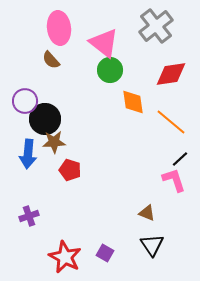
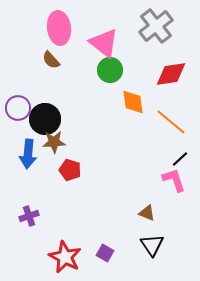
purple circle: moved 7 px left, 7 px down
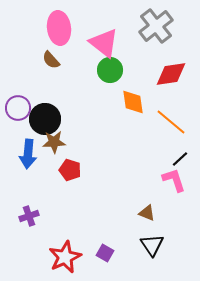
red star: rotated 20 degrees clockwise
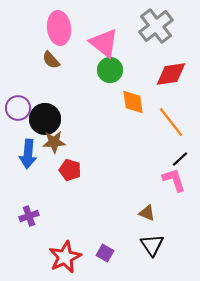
orange line: rotated 12 degrees clockwise
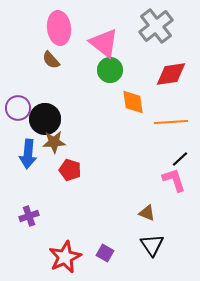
orange line: rotated 56 degrees counterclockwise
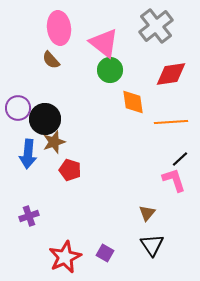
brown star: rotated 15 degrees counterclockwise
brown triangle: rotated 48 degrees clockwise
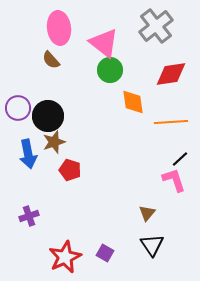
black circle: moved 3 px right, 3 px up
blue arrow: rotated 16 degrees counterclockwise
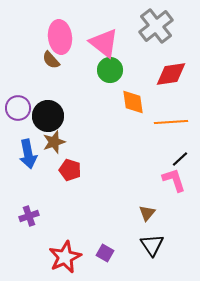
pink ellipse: moved 1 px right, 9 px down
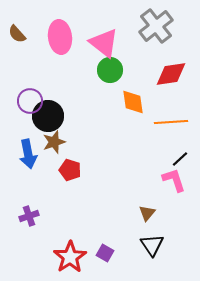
brown semicircle: moved 34 px left, 26 px up
purple circle: moved 12 px right, 7 px up
red star: moved 5 px right; rotated 8 degrees counterclockwise
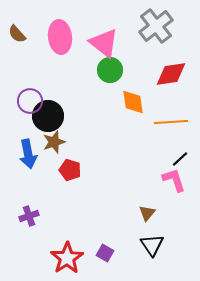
red star: moved 3 px left, 1 px down
